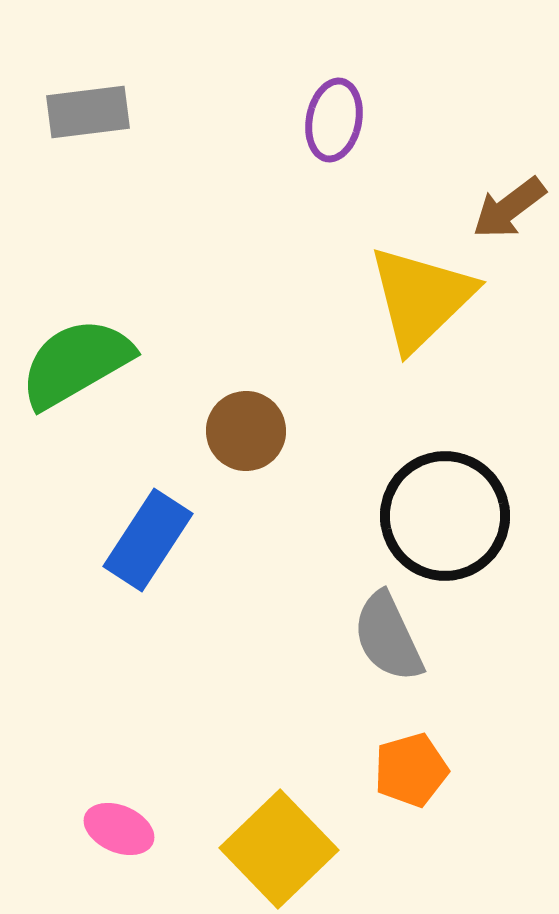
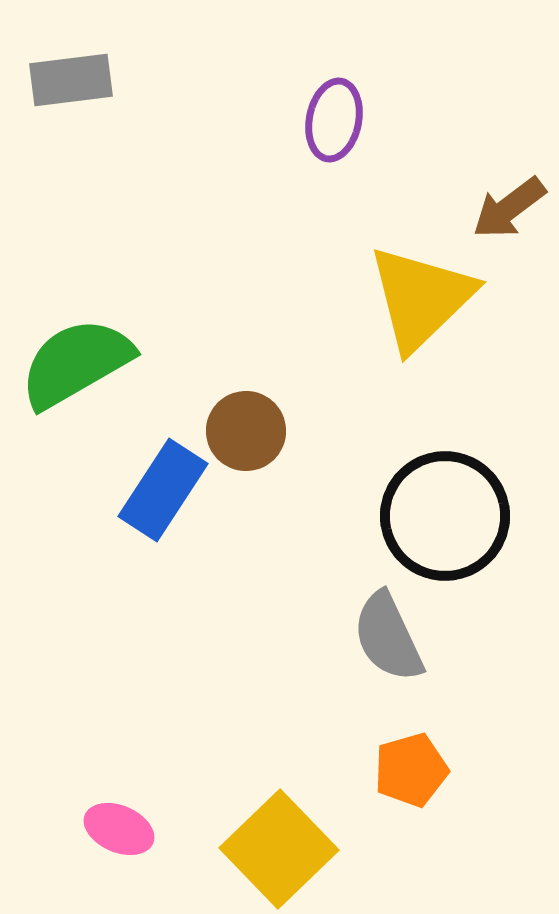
gray rectangle: moved 17 px left, 32 px up
blue rectangle: moved 15 px right, 50 px up
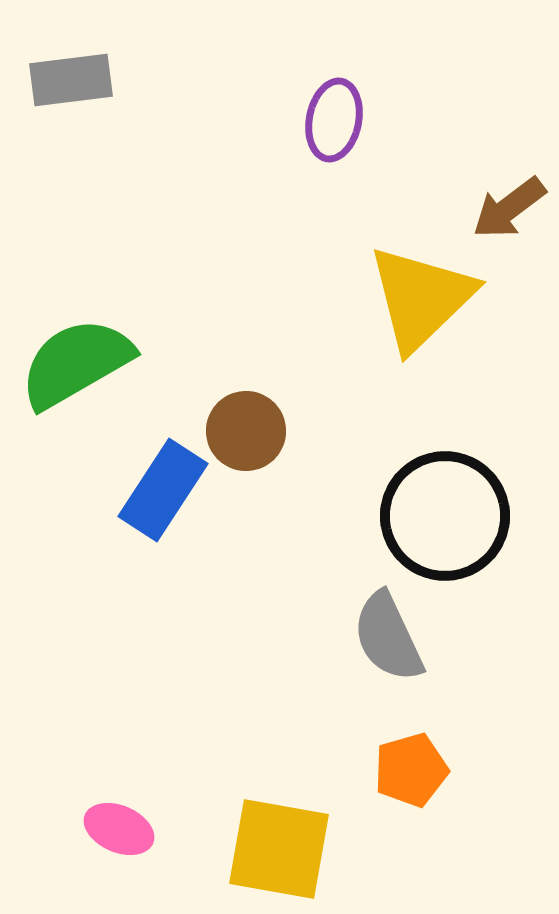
yellow square: rotated 36 degrees counterclockwise
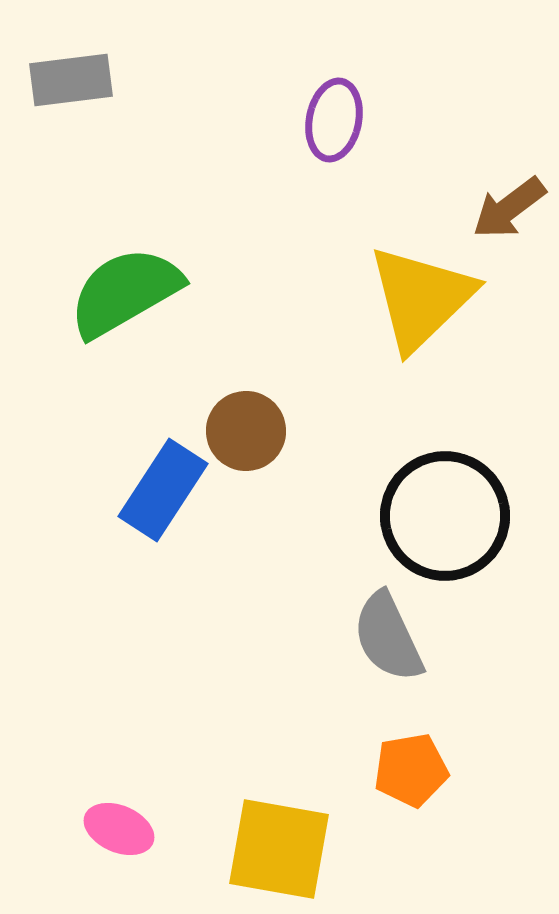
green semicircle: moved 49 px right, 71 px up
orange pentagon: rotated 6 degrees clockwise
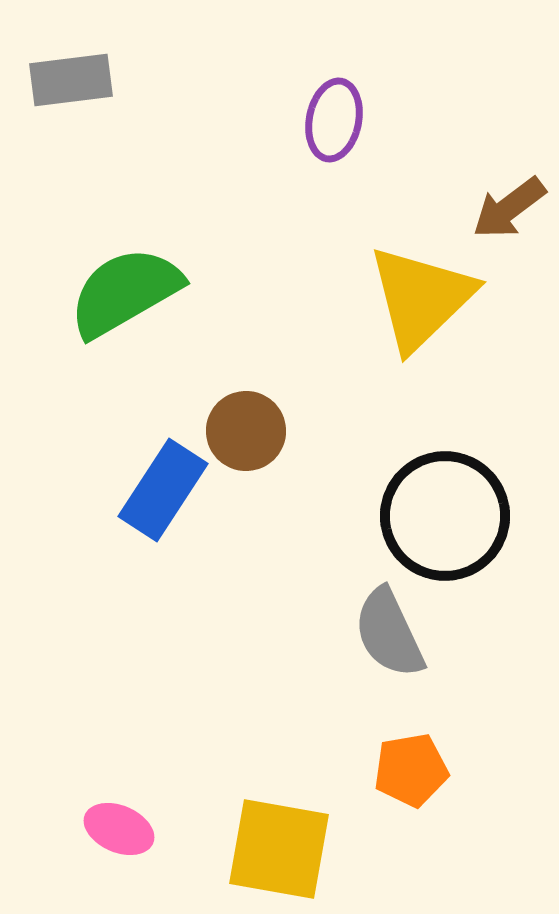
gray semicircle: moved 1 px right, 4 px up
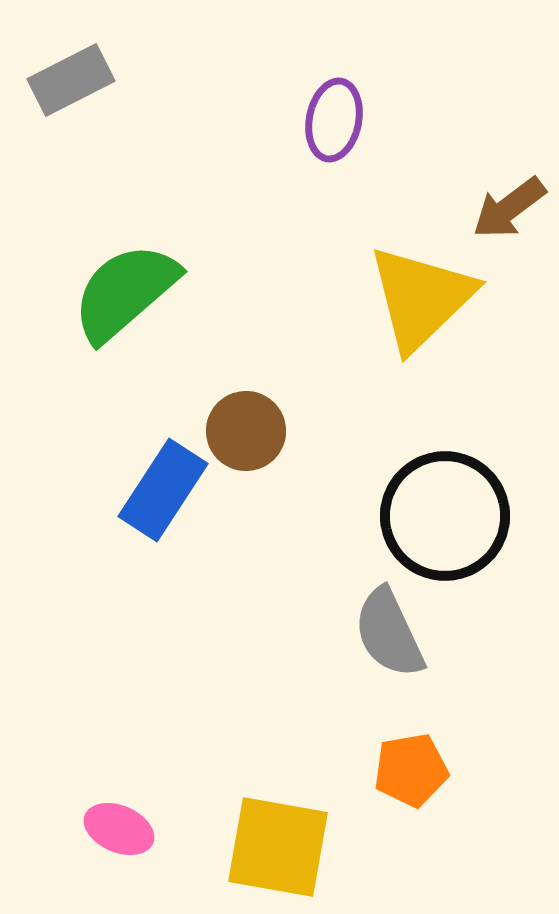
gray rectangle: rotated 20 degrees counterclockwise
green semicircle: rotated 11 degrees counterclockwise
yellow square: moved 1 px left, 2 px up
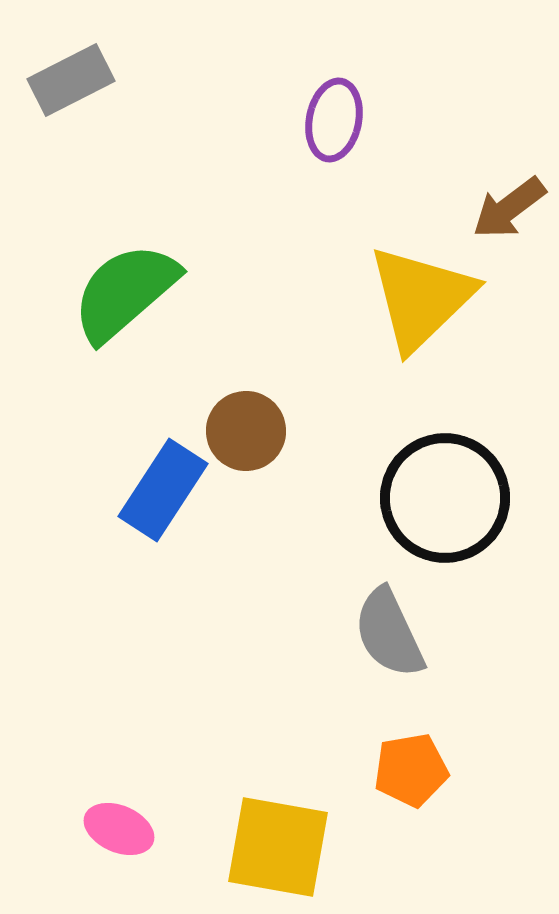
black circle: moved 18 px up
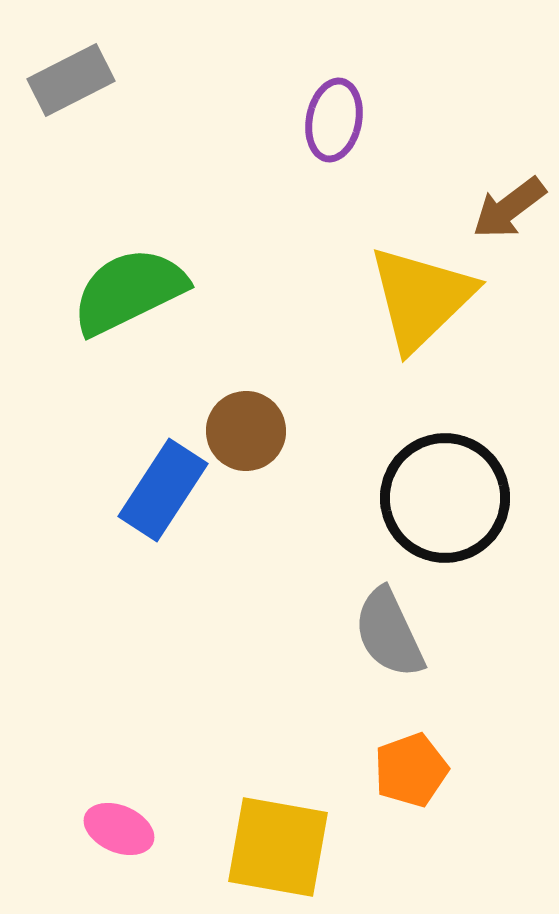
green semicircle: moved 4 px right, 1 px up; rotated 15 degrees clockwise
orange pentagon: rotated 10 degrees counterclockwise
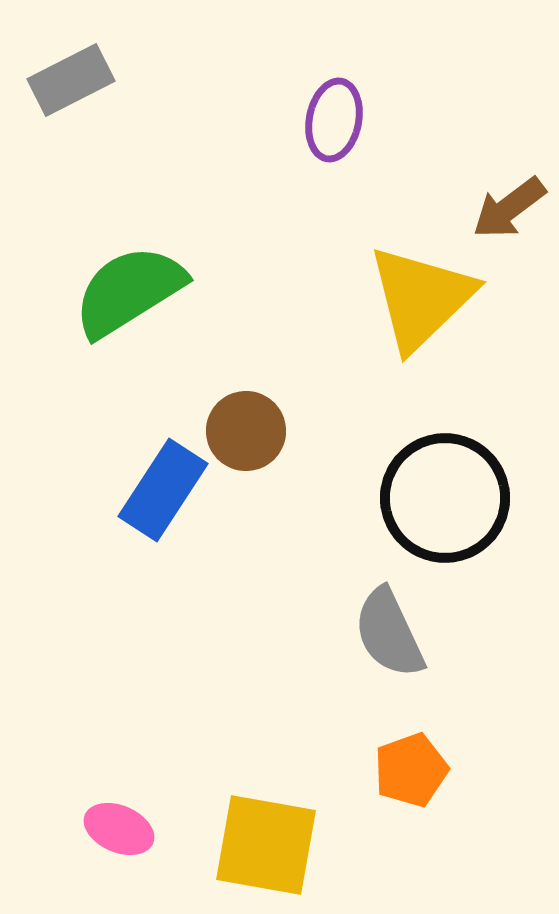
green semicircle: rotated 6 degrees counterclockwise
yellow square: moved 12 px left, 2 px up
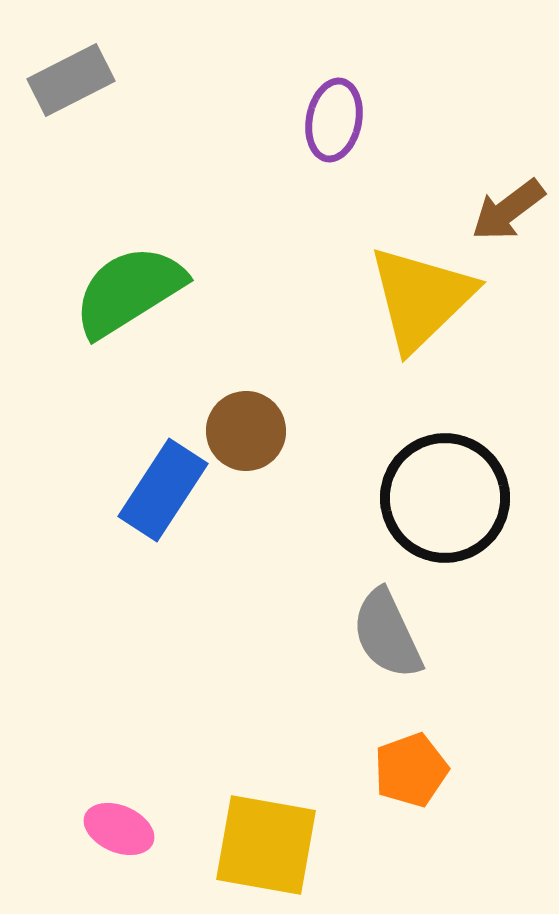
brown arrow: moved 1 px left, 2 px down
gray semicircle: moved 2 px left, 1 px down
